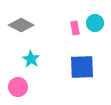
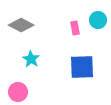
cyan circle: moved 3 px right, 3 px up
pink circle: moved 5 px down
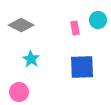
pink circle: moved 1 px right
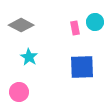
cyan circle: moved 3 px left, 2 px down
cyan star: moved 2 px left, 2 px up
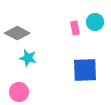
gray diamond: moved 4 px left, 8 px down
cyan star: moved 1 px left, 1 px down; rotated 18 degrees counterclockwise
blue square: moved 3 px right, 3 px down
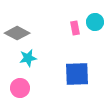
cyan star: rotated 24 degrees counterclockwise
blue square: moved 8 px left, 4 px down
pink circle: moved 1 px right, 4 px up
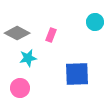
pink rectangle: moved 24 px left, 7 px down; rotated 32 degrees clockwise
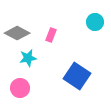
blue square: moved 2 px down; rotated 36 degrees clockwise
